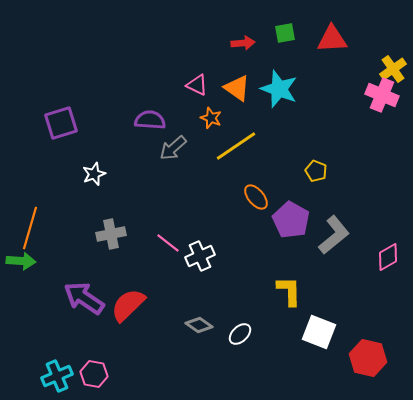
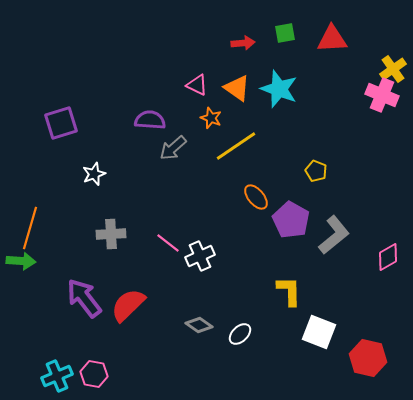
gray cross: rotated 8 degrees clockwise
purple arrow: rotated 18 degrees clockwise
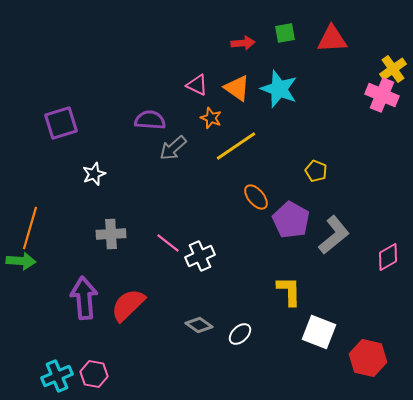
purple arrow: rotated 33 degrees clockwise
